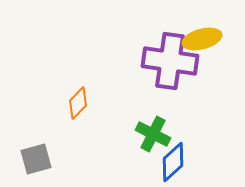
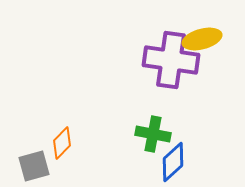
purple cross: moved 1 px right, 1 px up
orange diamond: moved 16 px left, 40 px down
green cross: rotated 16 degrees counterclockwise
gray square: moved 2 px left, 7 px down
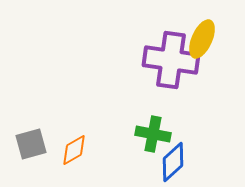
yellow ellipse: rotated 51 degrees counterclockwise
orange diamond: moved 12 px right, 7 px down; rotated 16 degrees clockwise
gray square: moved 3 px left, 22 px up
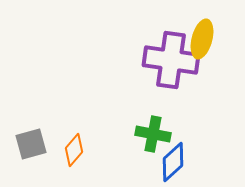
yellow ellipse: rotated 9 degrees counterclockwise
orange diamond: rotated 20 degrees counterclockwise
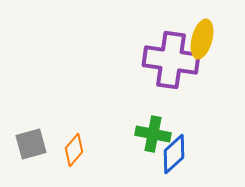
blue diamond: moved 1 px right, 8 px up
